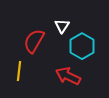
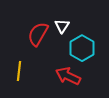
red semicircle: moved 4 px right, 7 px up
cyan hexagon: moved 2 px down
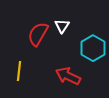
cyan hexagon: moved 11 px right
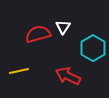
white triangle: moved 1 px right, 1 px down
red semicircle: rotated 45 degrees clockwise
yellow line: rotated 72 degrees clockwise
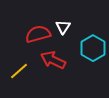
yellow line: rotated 30 degrees counterclockwise
red arrow: moved 15 px left, 16 px up
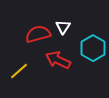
red arrow: moved 5 px right
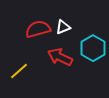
white triangle: rotated 35 degrees clockwise
red semicircle: moved 5 px up
red arrow: moved 2 px right, 3 px up
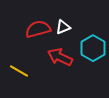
yellow line: rotated 72 degrees clockwise
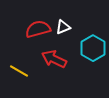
red arrow: moved 6 px left, 2 px down
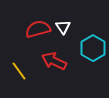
white triangle: rotated 42 degrees counterclockwise
red arrow: moved 2 px down
yellow line: rotated 24 degrees clockwise
